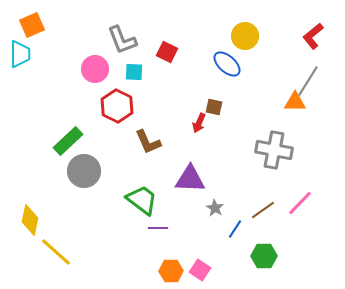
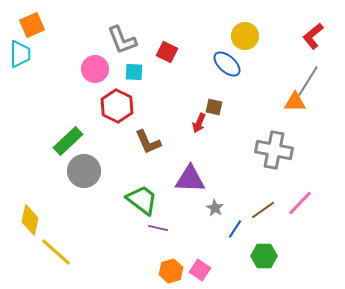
purple line: rotated 12 degrees clockwise
orange hexagon: rotated 15 degrees counterclockwise
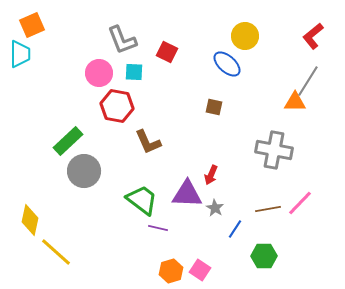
pink circle: moved 4 px right, 4 px down
red hexagon: rotated 16 degrees counterclockwise
red arrow: moved 12 px right, 52 px down
purple triangle: moved 3 px left, 15 px down
brown line: moved 5 px right, 1 px up; rotated 25 degrees clockwise
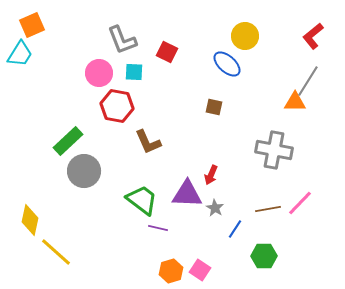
cyan trapezoid: rotated 32 degrees clockwise
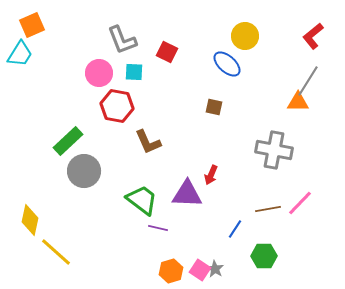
orange triangle: moved 3 px right
gray star: moved 61 px down
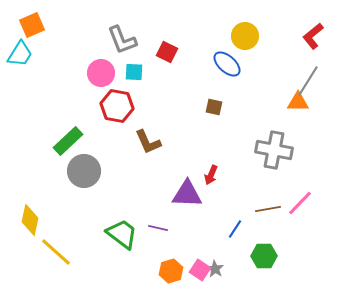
pink circle: moved 2 px right
green trapezoid: moved 20 px left, 34 px down
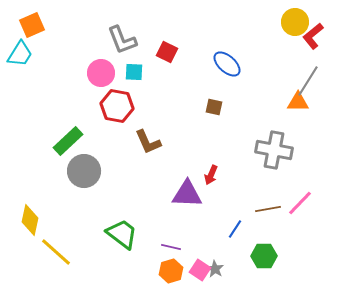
yellow circle: moved 50 px right, 14 px up
purple line: moved 13 px right, 19 px down
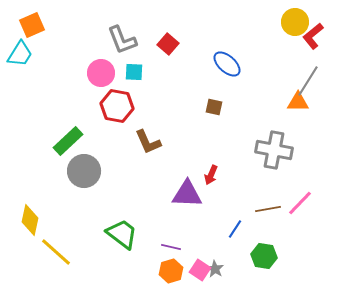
red square: moved 1 px right, 8 px up; rotated 15 degrees clockwise
green hexagon: rotated 10 degrees clockwise
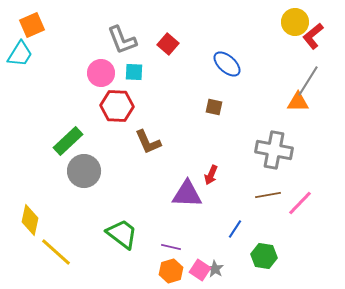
red hexagon: rotated 8 degrees counterclockwise
brown line: moved 14 px up
